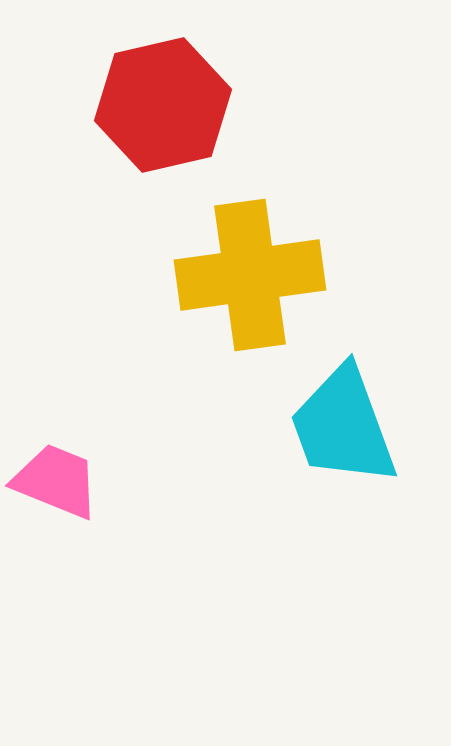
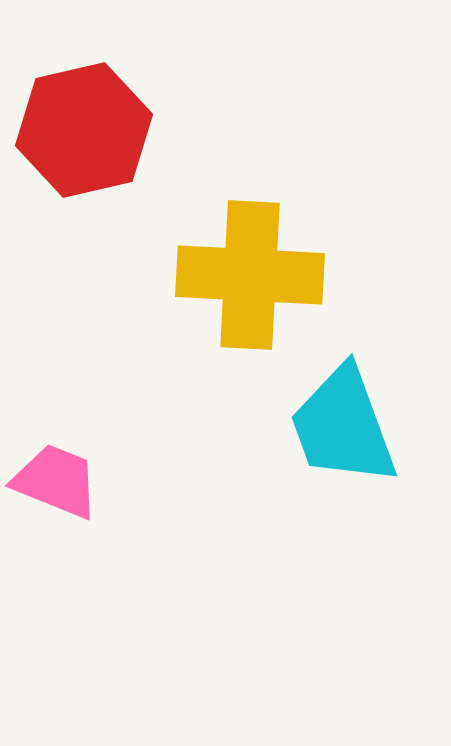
red hexagon: moved 79 px left, 25 px down
yellow cross: rotated 11 degrees clockwise
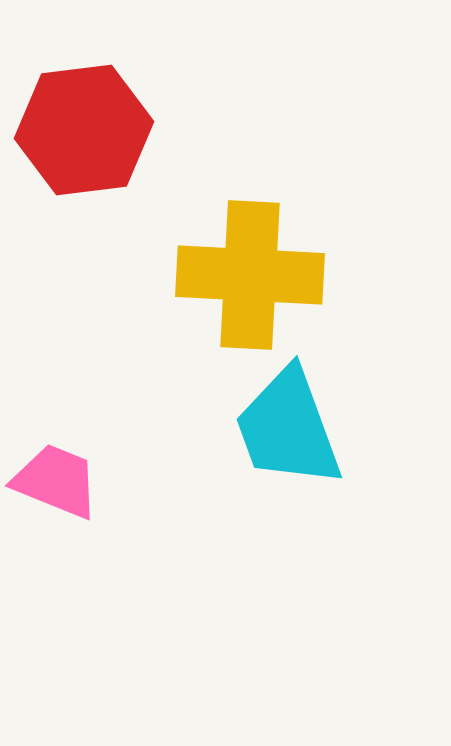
red hexagon: rotated 6 degrees clockwise
cyan trapezoid: moved 55 px left, 2 px down
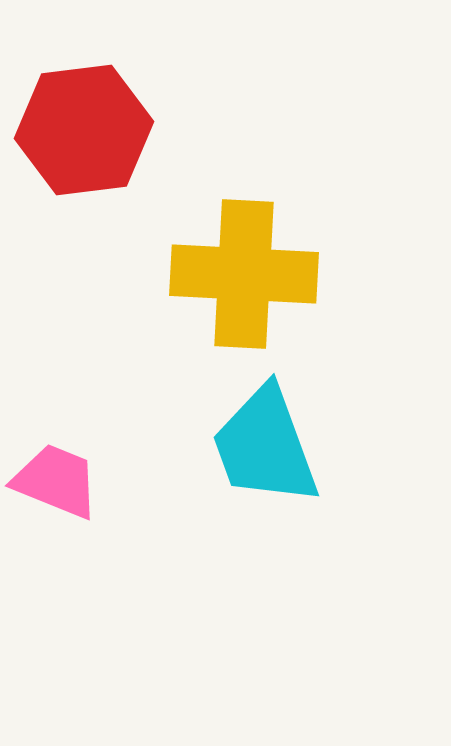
yellow cross: moved 6 px left, 1 px up
cyan trapezoid: moved 23 px left, 18 px down
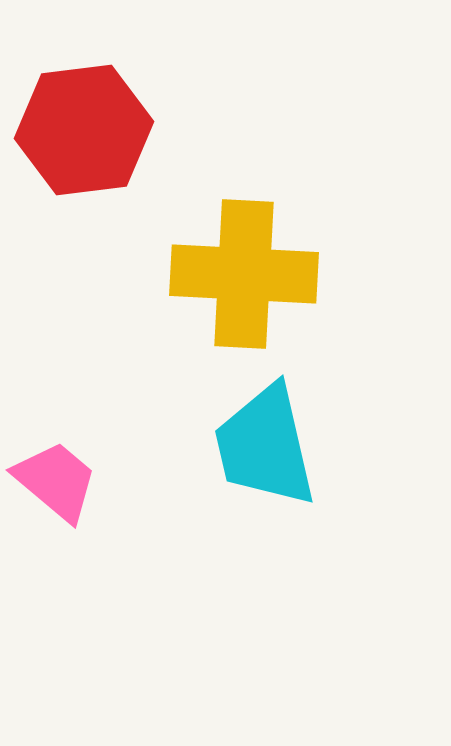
cyan trapezoid: rotated 7 degrees clockwise
pink trapezoid: rotated 18 degrees clockwise
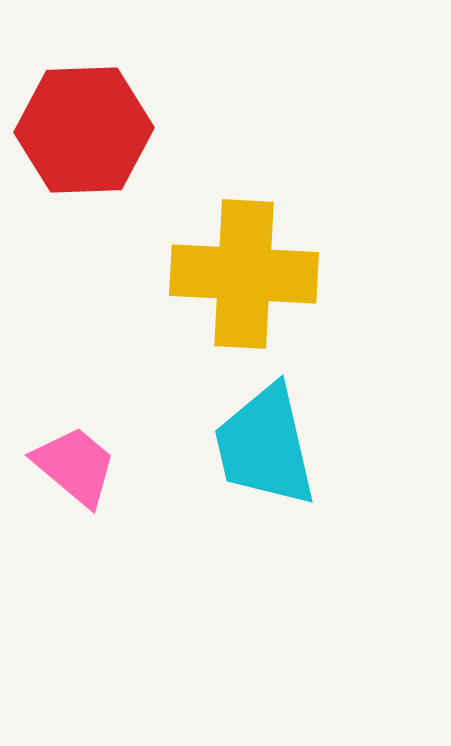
red hexagon: rotated 5 degrees clockwise
pink trapezoid: moved 19 px right, 15 px up
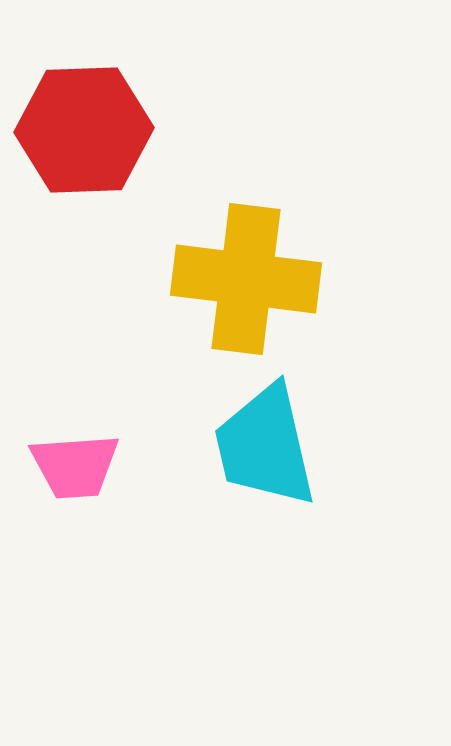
yellow cross: moved 2 px right, 5 px down; rotated 4 degrees clockwise
pink trapezoid: rotated 136 degrees clockwise
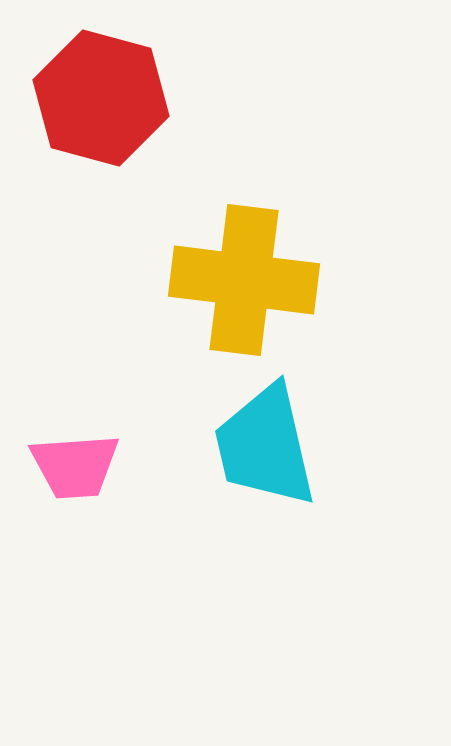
red hexagon: moved 17 px right, 32 px up; rotated 17 degrees clockwise
yellow cross: moved 2 px left, 1 px down
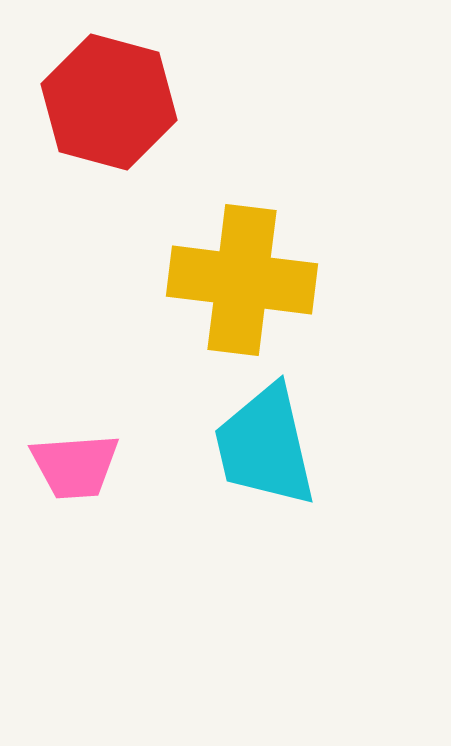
red hexagon: moved 8 px right, 4 px down
yellow cross: moved 2 px left
